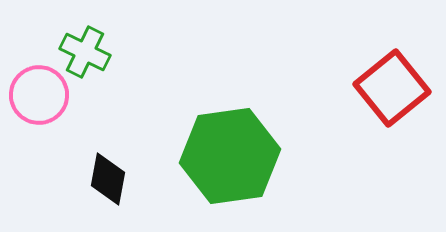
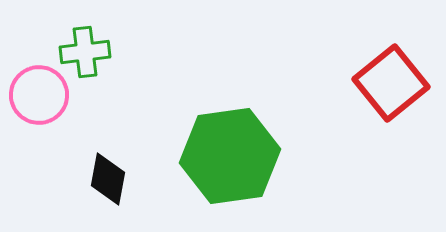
green cross: rotated 33 degrees counterclockwise
red square: moved 1 px left, 5 px up
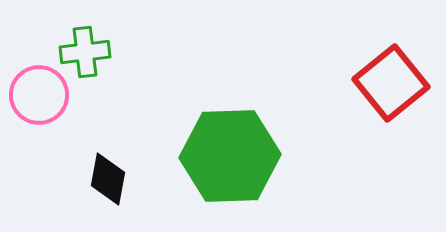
green hexagon: rotated 6 degrees clockwise
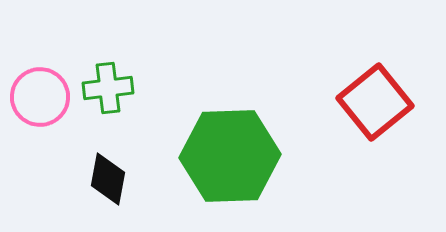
green cross: moved 23 px right, 36 px down
red square: moved 16 px left, 19 px down
pink circle: moved 1 px right, 2 px down
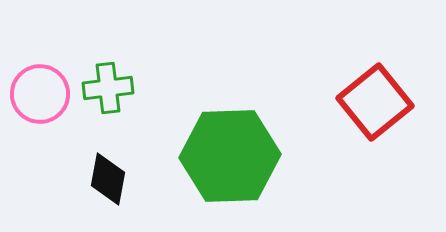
pink circle: moved 3 px up
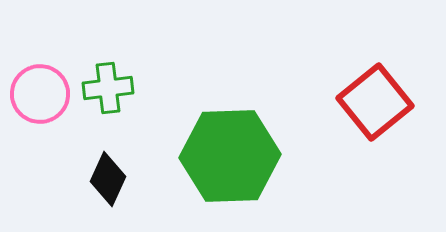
black diamond: rotated 14 degrees clockwise
